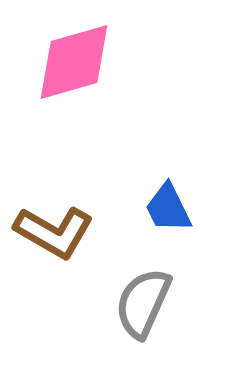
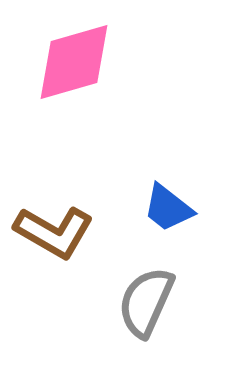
blue trapezoid: rotated 26 degrees counterclockwise
gray semicircle: moved 3 px right, 1 px up
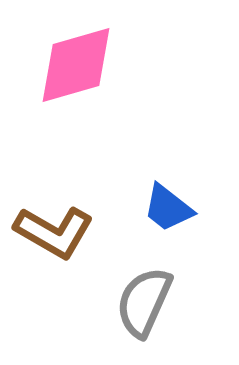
pink diamond: moved 2 px right, 3 px down
gray semicircle: moved 2 px left
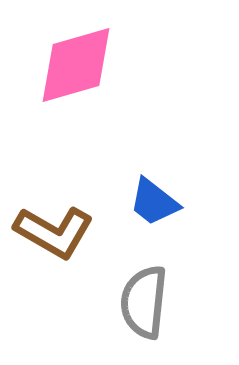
blue trapezoid: moved 14 px left, 6 px up
gray semicircle: rotated 18 degrees counterclockwise
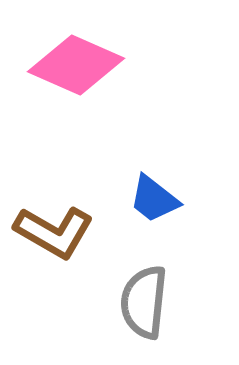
pink diamond: rotated 40 degrees clockwise
blue trapezoid: moved 3 px up
